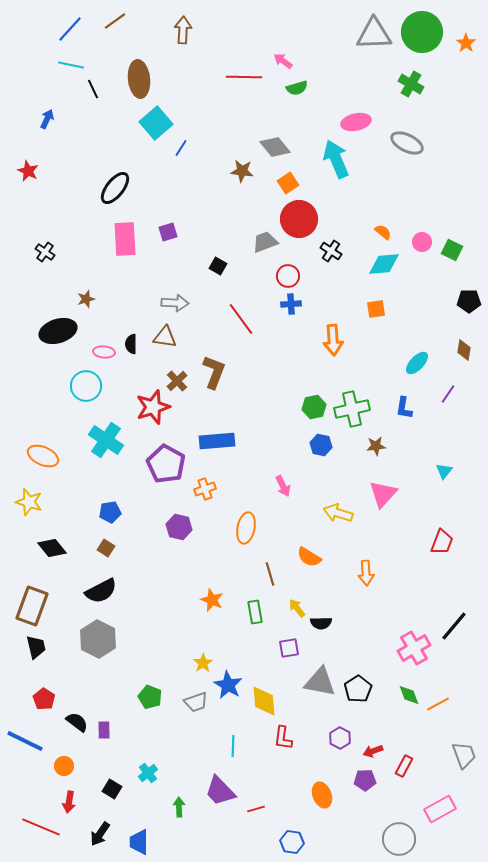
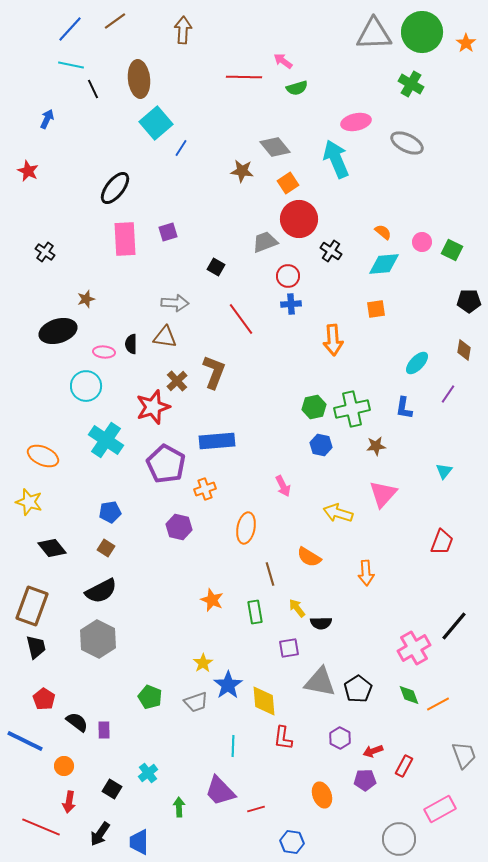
black square at (218, 266): moved 2 px left, 1 px down
blue star at (228, 685): rotated 8 degrees clockwise
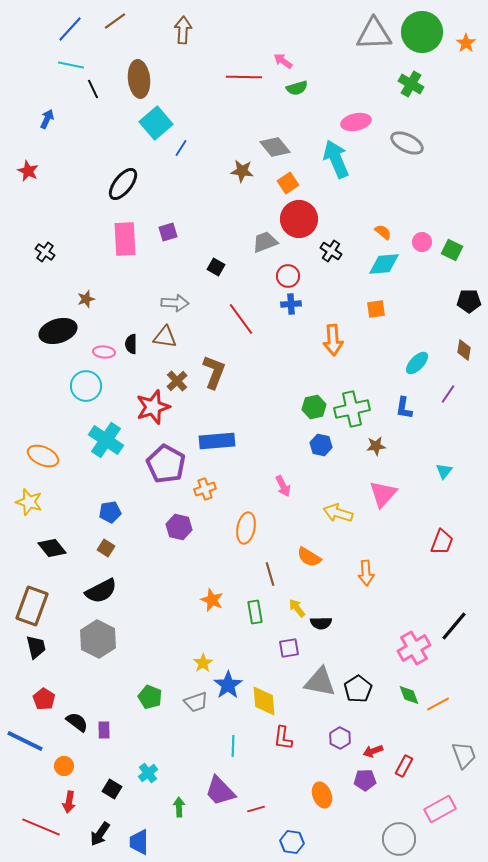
black ellipse at (115, 188): moved 8 px right, 4 px up
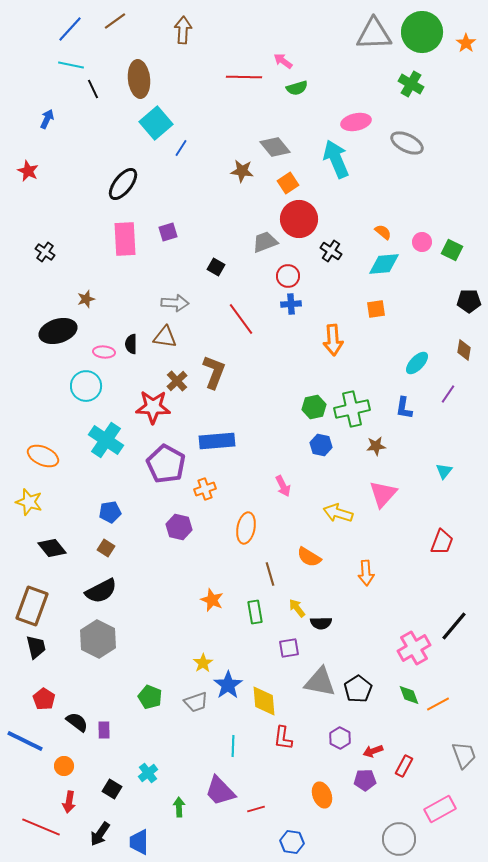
red star at (153, 407): rotated 20 degrees clockwise
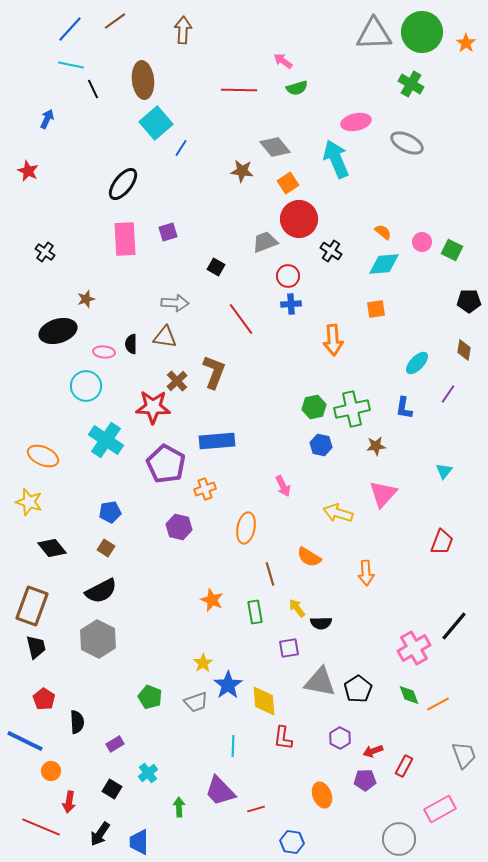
red line at (244, 77): moved 5 px left, 13 px down
brown ellipse at (139, 79): moved 4 px right, 1 px down
black semicircle at (77, 722): rotated 50 degrees clockwise
purple rectangle at (104, 730): moved 11 px right, 14 px down; rotated 60 degrees clockwise
orange circle at (64, 766): moved 13 px left, 5 px down
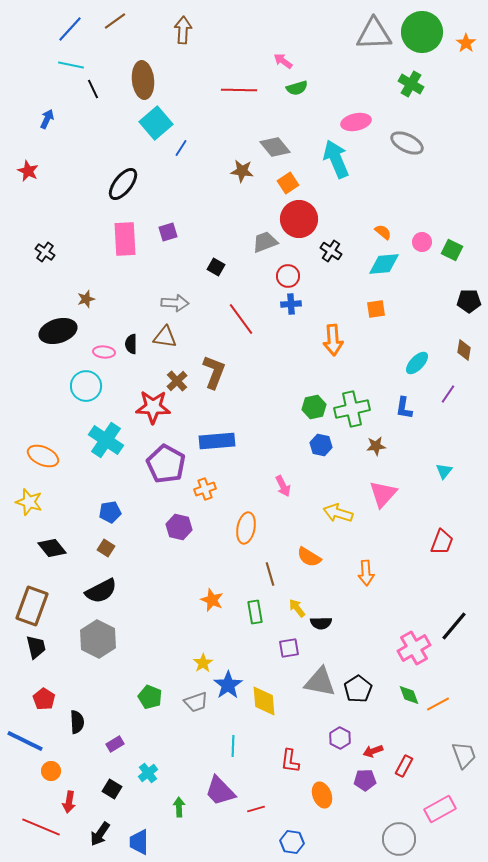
red L-shape at (283, 738): moved 7 px right, 23 px down
